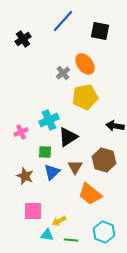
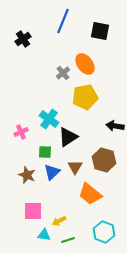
blue line: rotated 20 degrees counterclockwise
cyan cross: moved 1 px up; rotated 30 degrees counterclockwise
brown star: moved 2 px right, 1 px up
cyan triangle: moved 3 px left
green line: moved 3 px left; rotated 24 degrees counterclockwise
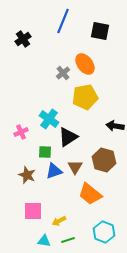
blue triangle: moved 2 px right, 1 px up; rotated 24 degrees clockwise
cyan triangle: moved 6 px down
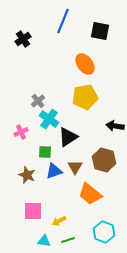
gray cross: moved 25 px left, 28 px down
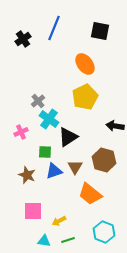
blue line: moved 9 px left, 7 px down
yellow pentagon: rotated 15 degrees counterclockwise
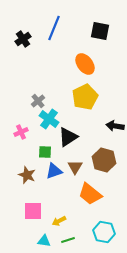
cyan hexagon: rotated 10 degrees counterclockwise
